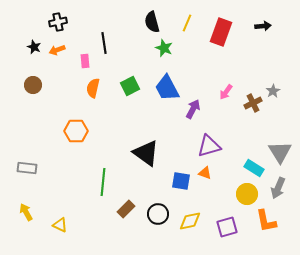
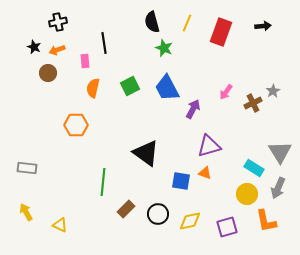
brown circle: moved 15 px right, 12 px up
orange hexagon: moved 6 px up
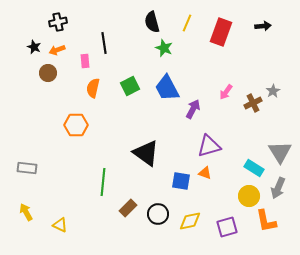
yellow circle: moved 2 px right, 2 px down
brown rectangle: moved 2 px right, 1 px up
